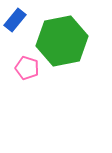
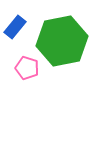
blue rectangle: moved 7 px down
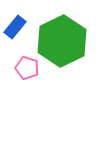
green hexagon: rotated 15 degrees counterclockwise
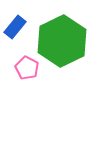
pink pentagon: rotated 10 degrees clockwise
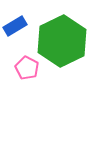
blue rectangle: moved 1 px up; rotated 20 degrees clockwise
